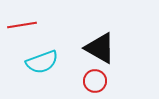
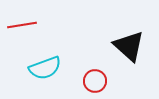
black triangle: moved 29 px right, 2 px up; rotated 12 degrees clockwise
cyan semicircle: moved 3 px right, 6 px down
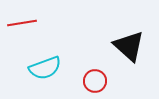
red line: moved 2 px up
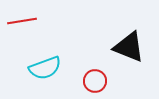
red line: moved 2 px up
black triangle: moved 1 px down; rotated 20 degrees counterclockwise
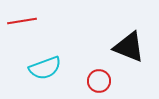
red circle: moved 4 px right
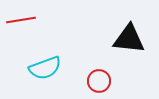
red line: moved 1 px left, 1 px up
black triangle: moved 8 px up; rotated 16 degrees counterclockwise
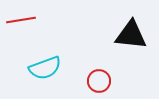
black triangle: moved 2 px right, 4 px up
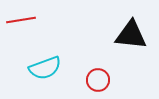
red circle: moved 1 px left, 1 px up
